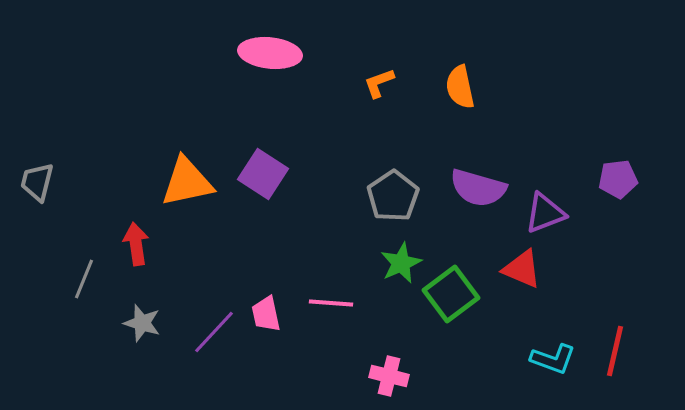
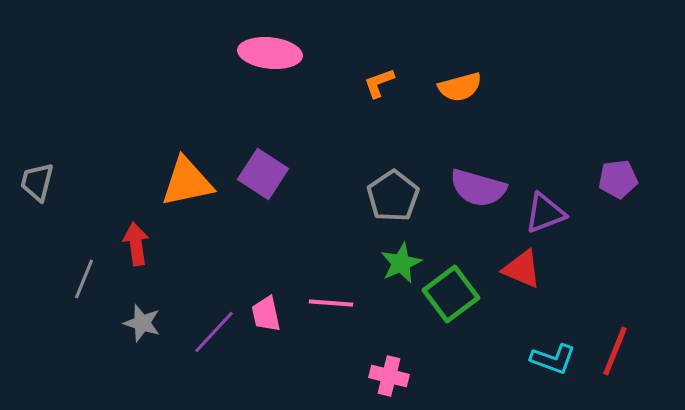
orange semicircle: rotated 93 degrees counterclockwise
red line: rotated 9 degrees clockwise
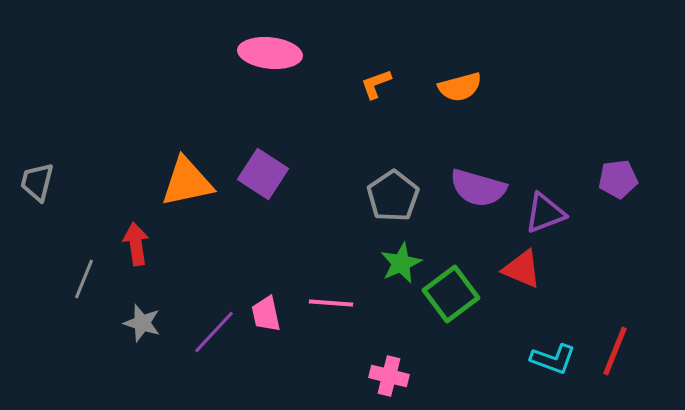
orange L-shape: moved 3 px left, 1 px down
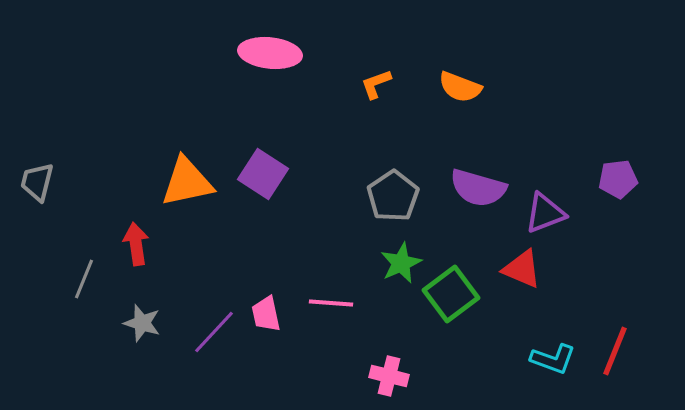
orange semicircle: rotated 36 degrees clockwise
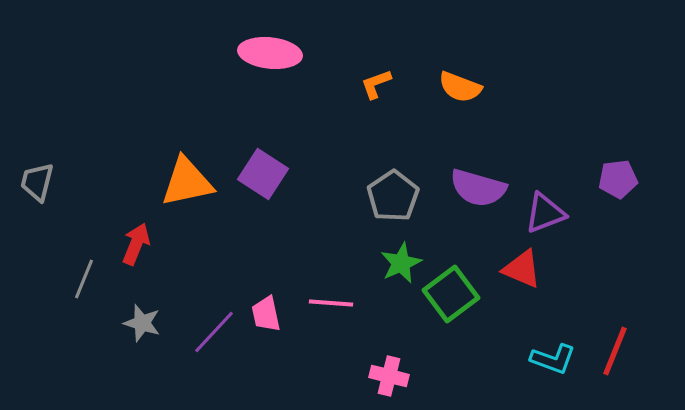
red arrow: rotated 30 degrees clockwise
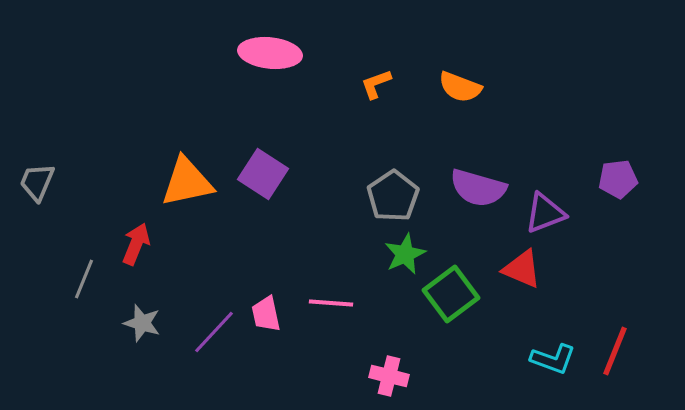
gray trapezoid: rotated 9 degrees clockwise
green star: moved 4 px right, 9 px up
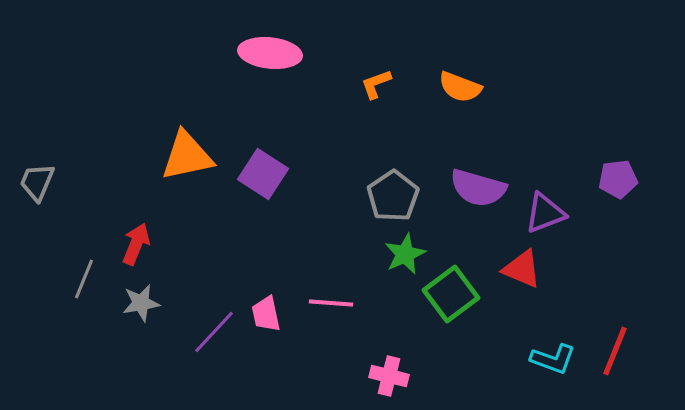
orange triangle: moved 26 px up
gray star: moved 1 px left, 20 px up; rotated 27 degrees counterclockwise
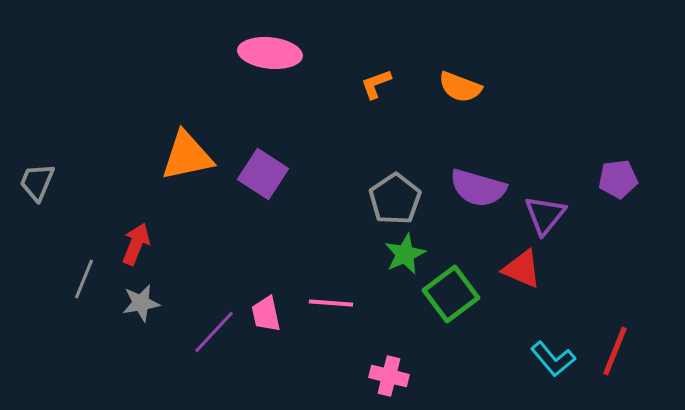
gray pentagon: moved 2 px right, 3 px down
purple triangle: moved 2 px down; rotated 30 degrees counterclockwise
cyan L-shape: rotated 30 degrees clockwise
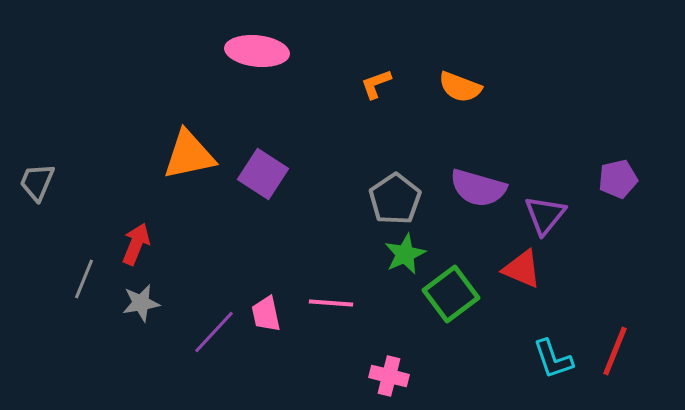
pink ellipse: moved 13 px left, 2 px up
orange triangle: moved 2 px right, 1 px up
purple pentagon: rotated 6 degrees counterclockwise
cyan L-shape: rotated 21 degrees clockwise
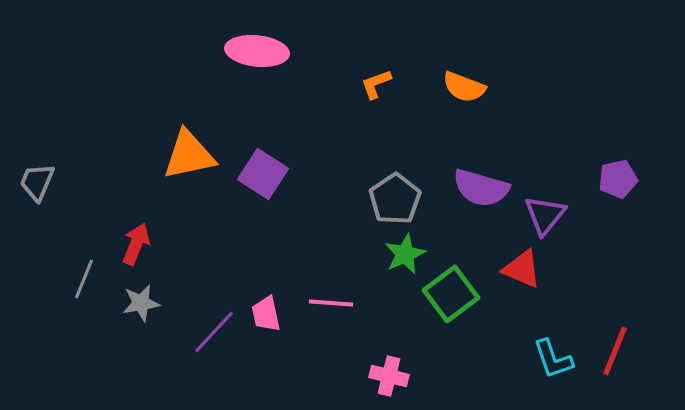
orange semicircle: moved 4 px right
purple semicircle: moved 3 px right
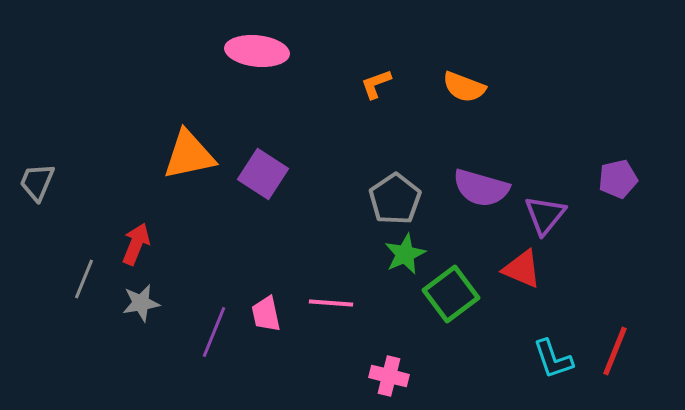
purple line: rotated 21 degrees counterclockwise
